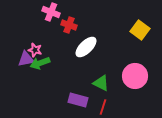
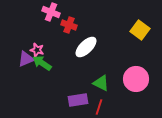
pink star: moved 2 px right
purple triangle: rotated 12 degrees counterclockwise
green arrow: moved 2 px right; rotated 54 degrees clockwise
pink circle: moved 1 px right, 3 px down
purple rectangle: rotated 24 degrees counterclockwise
red line: moved 4 px left
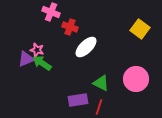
red cross: moved 1 px right, 2 px down
yellow square: moved 1 px up
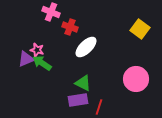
green triangle: moved 18 px left
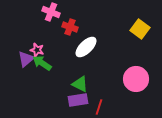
purple triangle: rotated 18 degrees counterclockwise
green triangle: moved 3 px left, 1 px down
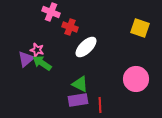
yellow square: moved 1 px up; rotated 18 degrees counterclockwise
red line: moved 1 px right, 2 px up; rotated 21 degrees counterclockwise
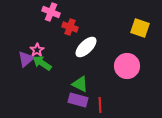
pink star: rotated 24 degrees clockwise
pink circle: moved 9 px left, 13 px up
purple rectangle: rotated 24 degrees clockwise
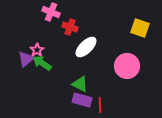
purple rectangle: moved 4 px right
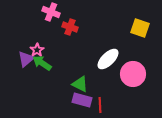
white ellipse: moved 22 px right, 12 px down
pink circle: moved 6 px right, 8 px down
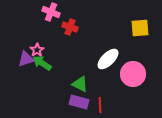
yellow square: rotated 24 degrees counterclockwise
purple triangle: rotated 24 degrees clockwise
purple rectangle: moved 3 px left, 2 px down
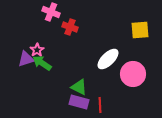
yellow square: moved 2 px down
green triangle: moved 1 px left, 3 px down
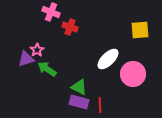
green arrow: moved 5 px right, 6 px down
